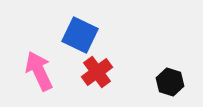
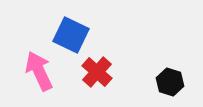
blue square: moved 9 px left
red cross: rotated 12 degrees counterclockwise
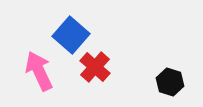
blue square: rotated 15 degrees clockwise
red cross: moved 2 px left, 5 px up
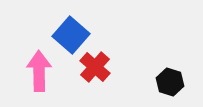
pink arrow: rotated 24 degrees clockwise
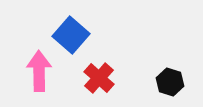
red cross: moved 4 px right, 11 px down
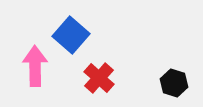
pink arrow: moved 4 px left, 5 px up
black hexagon: moved 4 px right, 1 px down
